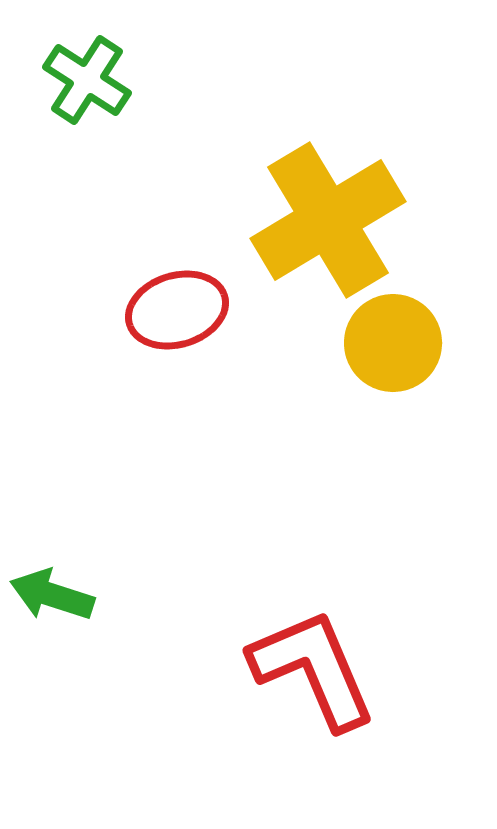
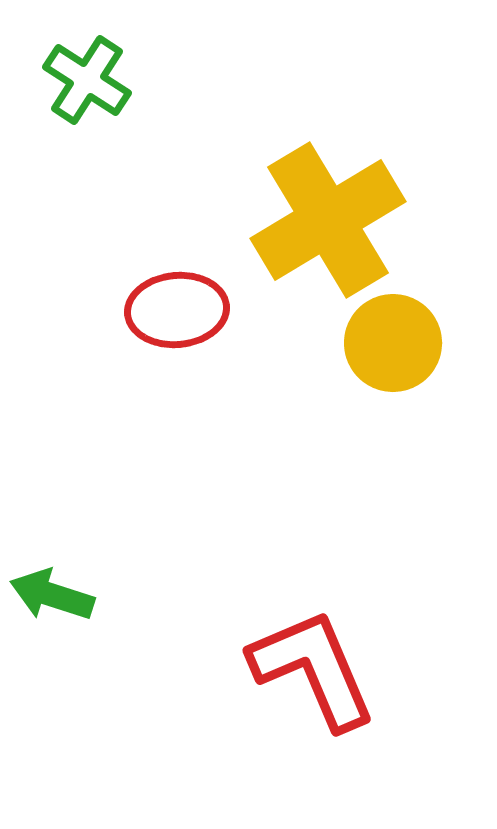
red ellipse: rotated 12 degrees clockwise
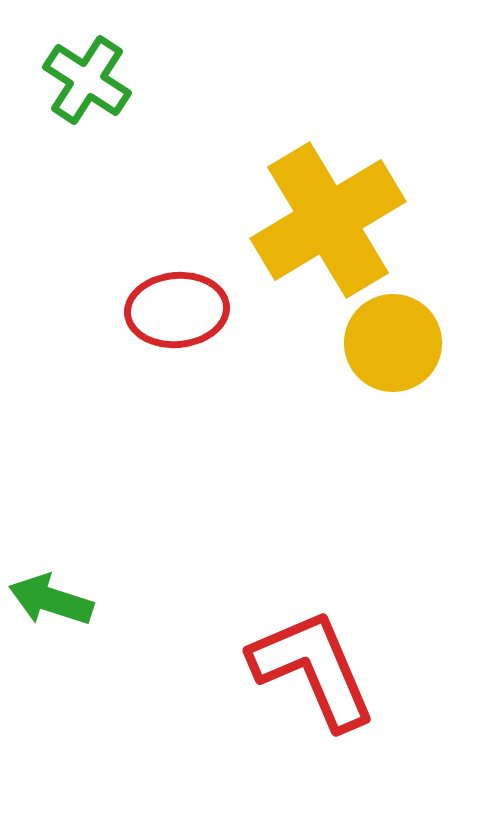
green arrow: moved 1 px left, 5 px down
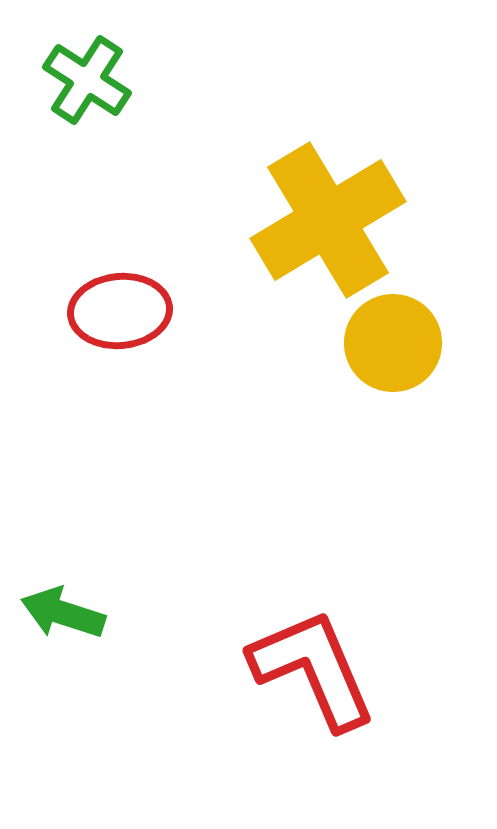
red ellipse: moved 57 px left, 1 px down
green arrow: moved 12 px right, 13 px down
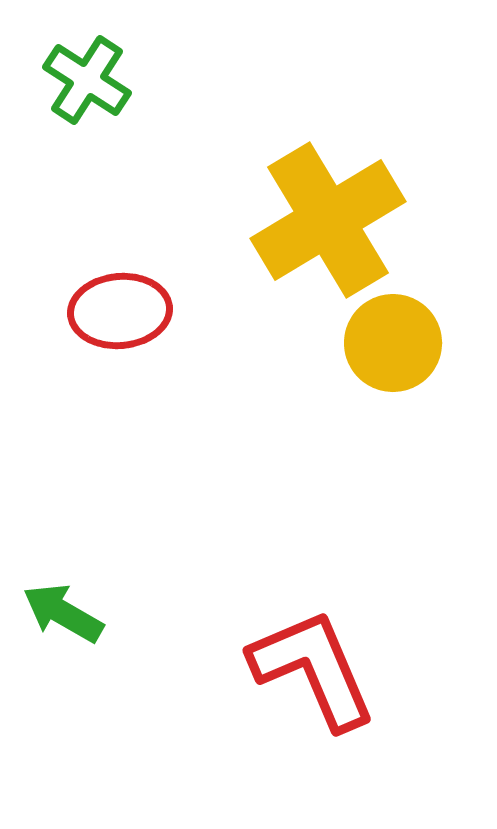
green arrow: rotated 12 degrees clockwise
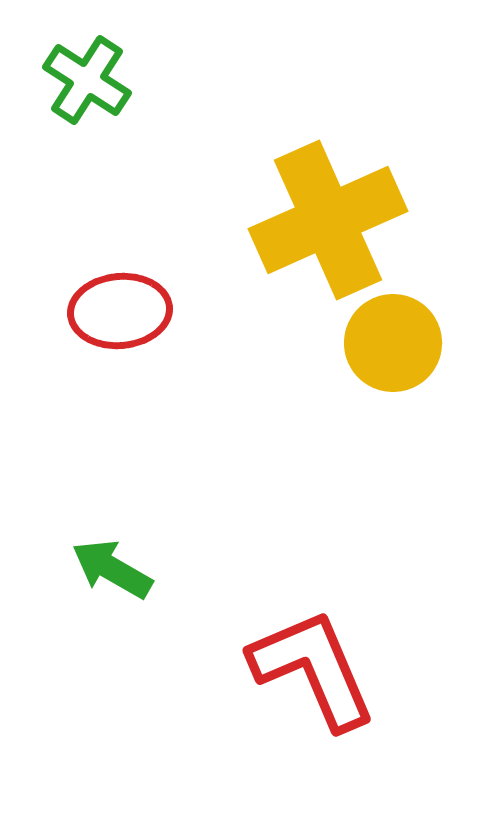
yellow cross: rotated 7 degrees clockwise
green arrow: moved 49 px right, 44 px up
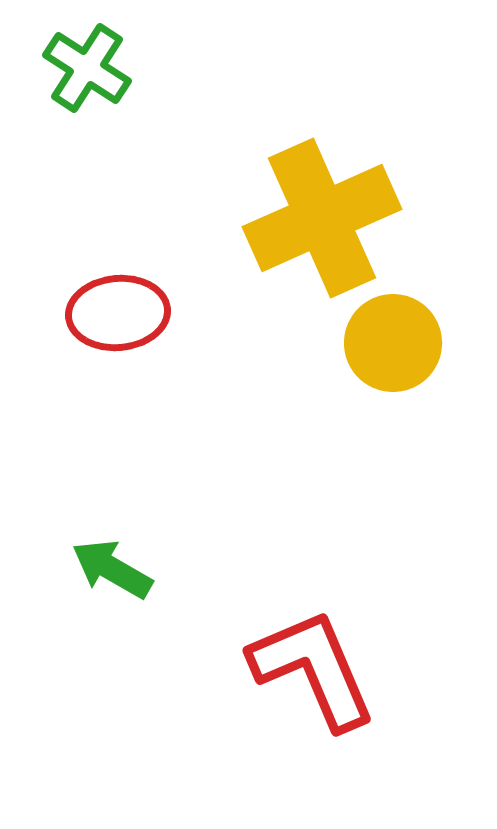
green cross: moved 12 px up
yellow cross: moved 6 px left, 2 px up
red ellipse: moved 2 px left, 2 px down
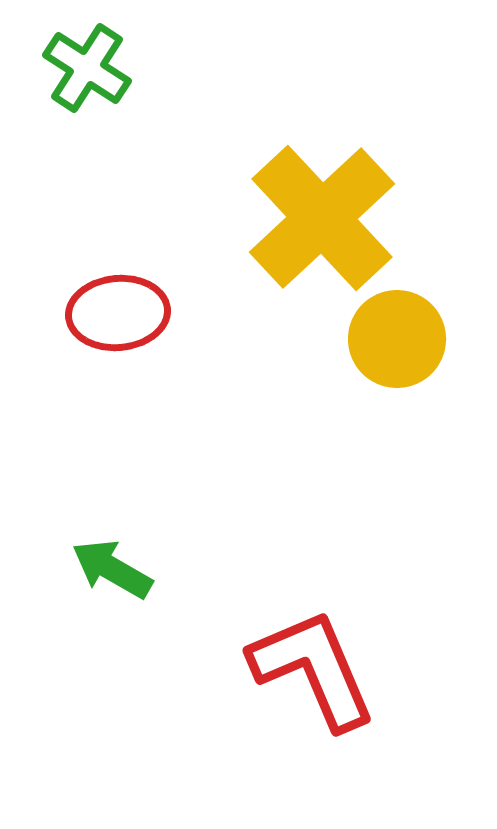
yellow cross: rotated 19 degrees counterclockwise
yellow circle: moved 4 px right, 4 px up
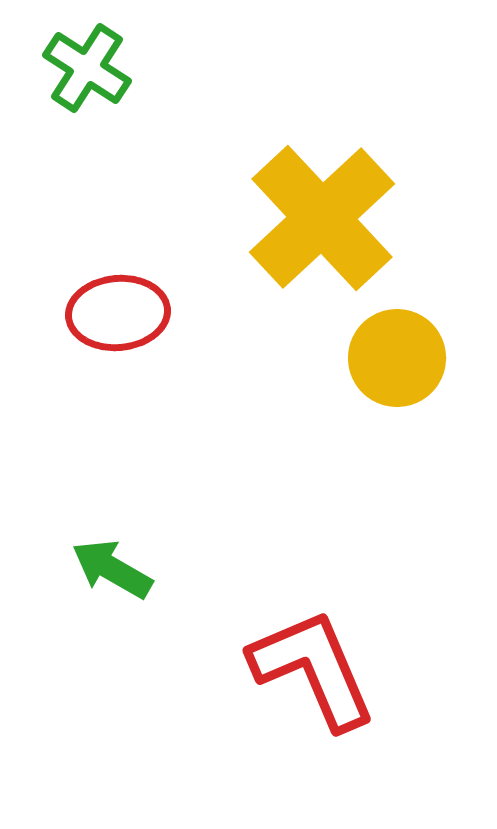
yellow circle: moved 19 px down
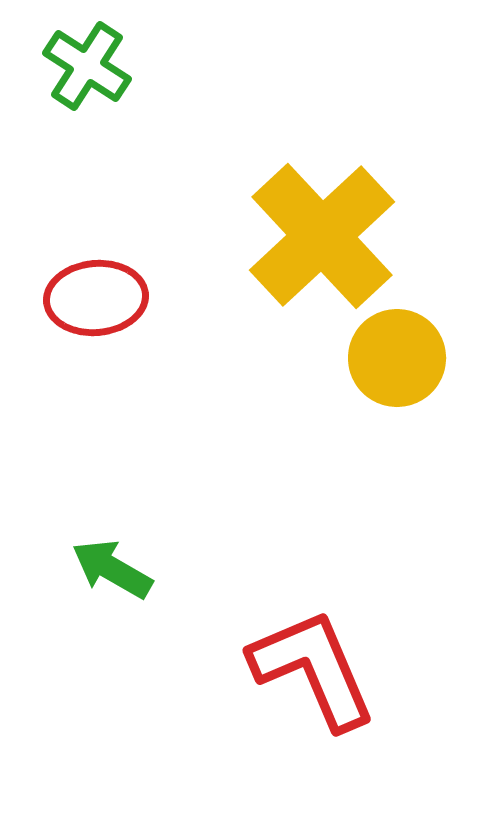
green cross: moved 2 px up
yellow cross: moved 18 px down
red ellipse: moved 22 px left, 15 px up
